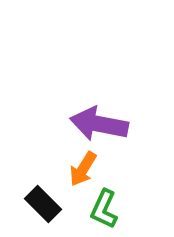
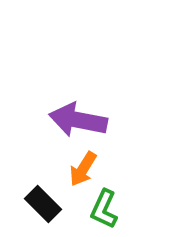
purple arrow: moved 21 px left, 4 px up
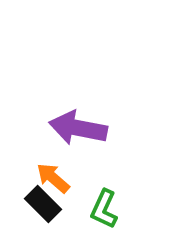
purple arrow: moved 8 px down
orange arrow: moved 30 px left, 9 px down; rotated 99 degrees clockwise
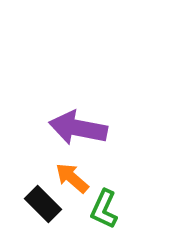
orange arrow: moved 19 px right
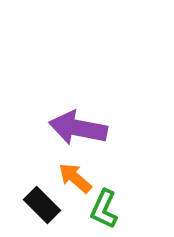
orange arrow: moved 3 px right
black rectangle: moved 1 px left, 1 px down
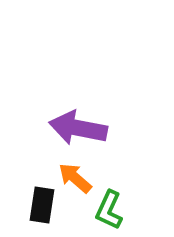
black rectangle: rotated 54 degrees clockwise
green L-shape: moved 5 px right, 1 px down
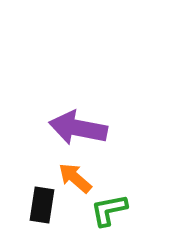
green L-shape: rotated 54 degrees clockwise
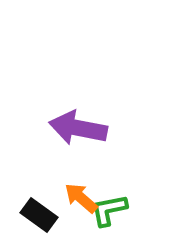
orange arrow: moved 6 px right, 20 px down
black rectangle: moved 3 px left, 10 px down; rotated 63 degrees counterclockwise
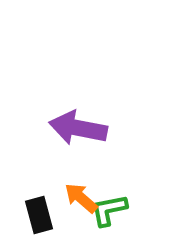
black rectangle: rotated 39 degrees clockwise
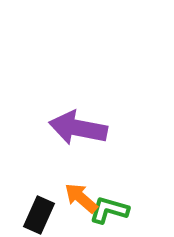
green L-shape: rotated 27 degrees clockwise
black rectangle: rotated 39 degrees clockwise
